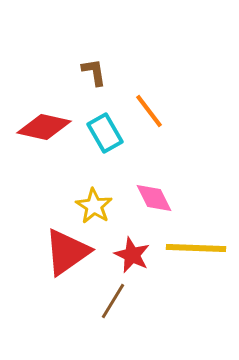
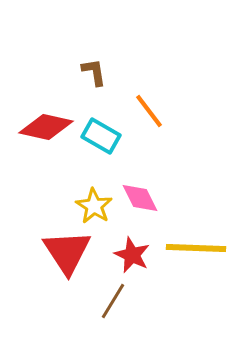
red diamond: moved 2 px right
cyan rectangle: moved 4 px left, 3 px down; rotated 30 degrees counterclockwise
pink diamond: moved 14 px left
red triangle: rotated 28 degrees counterclockwise
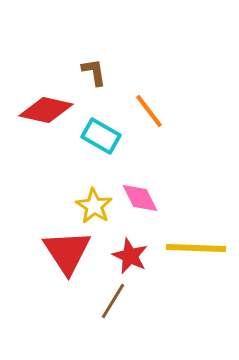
red diamond: moved 17 px up
red star: moved 2 px left, 1 px down
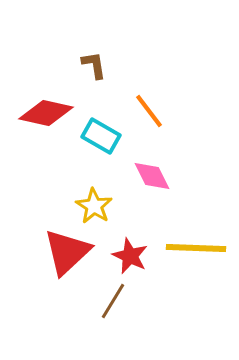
brown L-shape: moved 7 px up
red diamond: moved 3 px down
pink diamond: moved 12 px right, 22 px up
red triangle: rotated 20 degrees clockwise
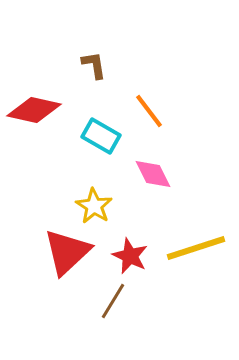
red diamond: moved 12 px left, 3 px up
pink diamond: moved 1 px right, 2 px up
yellow line: rotated 20 degrees counterclockwise
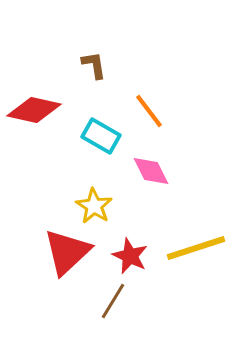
pink diamond: moved 2 px left, 3 px up
